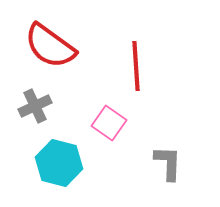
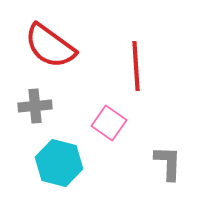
gray cross: rotated 20 degrees clockwise
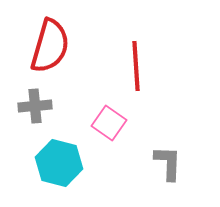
red semicircle: rotated 110 degrees counterclockwise
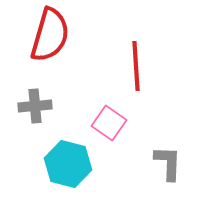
red semicircle: moved 11 px up
cyan hexagon: moved 9 px right, 1 px down
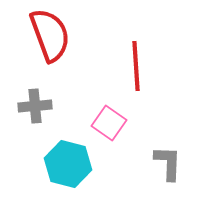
red semicircle: rotated 36 degrees counterclockwise
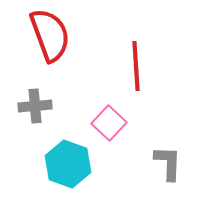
pink square: rotated 8 degrees clockwise
cyan hexagon: rotated 6 degrees clockwise
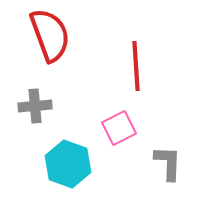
pink square: moved 10 px right, 5 px down; rotated 20 degrees clockwise
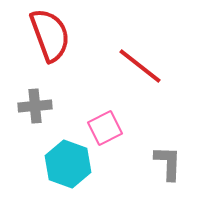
red line: moved 4 px right; rotated 48 degrees counterclockwise
pink square: moved 14 px left
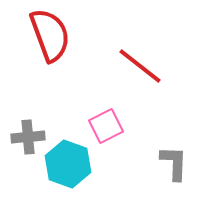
gray cross: moved 7 px left, 31 px down
pink square: moved 1 px right, 2 px up
gray L-shape: moved 6 px right
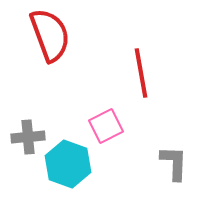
red line: moved 1 px right, 7 px down; rotated 42 degrees clockwise
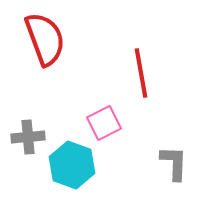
red semicircle: moved 5 px left, 4 px down
pink square: moved 2 px left, 3 px up
cyan hexagon: moved 4 px right, 1 px down
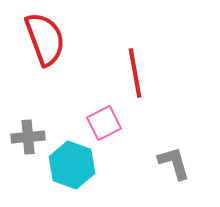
red line: moved 6 px left
gray L-shape: rotated 18 degrees counterclockwise
